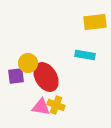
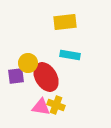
yellow rectangle: moved 30 px left
cyan rectangle: moved 15 px left
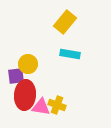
yellow rectangle: rotated 45 degrees counterclockwise
cyan rectangle: moved 1 px up
yellow circle: moved 1 px down
red ellipse: moved 21 px left, 18 px down; rotated 36 degrees clockwise
yellow cross: moved 1 px right
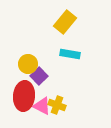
purple square: moved 23 px right; rotated 36 degrees counterclockwise
red ellipse: moved 1 px left, 1 px down
pink triangle: moved 1 px right, 1 px up; rotated 18 degrees clockwise
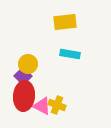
yellow rectangle: rotated 45 degrees clockwise
purple square: moved 16 px left
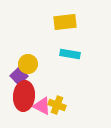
purple square: moved 4 px left
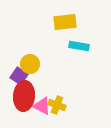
cyan rectangle: moved 9 px right, 8 px up
yellow circle: moved 2 px right
purple square: rotated 12 degrees counterclockwise
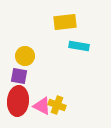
yellow circle: moved 5 px left, 8 px up
purple square: rotated 24 degrees counterclockwise
red ellipse: moved 6 px left, 5 px down
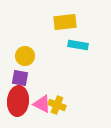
cyan rectangle: moved 1 px left, 1 px up
purple square: moved 1 px right, 2 px down
pink triangle: moved 2 px up
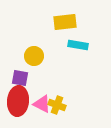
yellow circle: moved 9 px right
